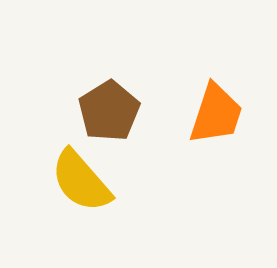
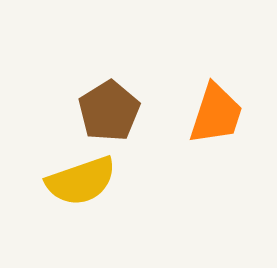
yellow semicircle: rotated 68 degrees counterclockwise
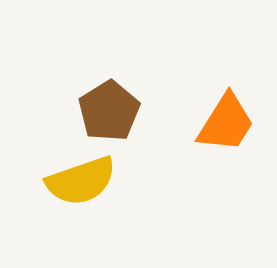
orange trapezoid: moved 10 px right, 9 px down; rotated 14 degrees clockwise
